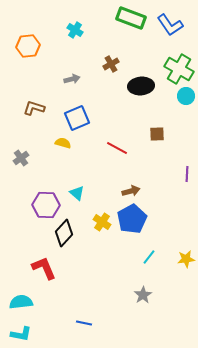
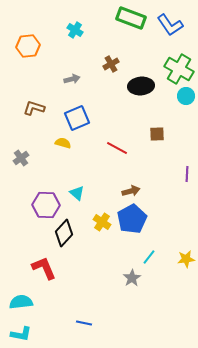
gray star: moved 11 px left, 17 px up
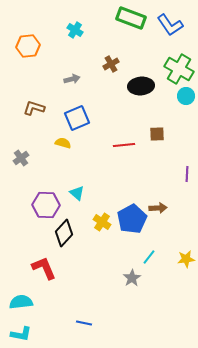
red line: moved 7 px right, 3 px up; rotated 35 degrees counterclockwise
brown arrow: moved 27 px right, 17 px down; rotated 12 degrees clockwise
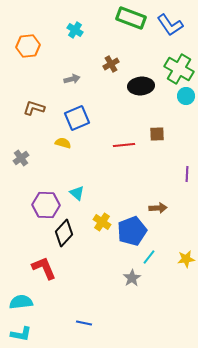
blue pentagon: moved 12 px down; rotated 8 degrees clockwise
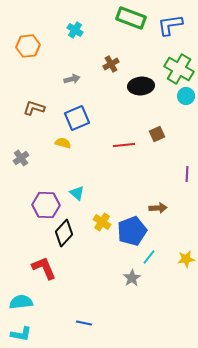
blue L-shape: rotated 116 degrees clockwise
brown square: rotated 21 degrees counterclockwise
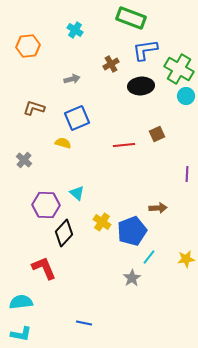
blue L-shape: moved 25 px left, 25 px down
gray cross: moved 3 px right, 2 px down; rotated 14 degrees counterclockwise
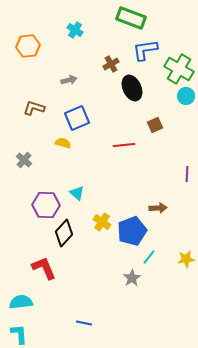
gray arrow: moved 3 px left, 1 px down
black ellipse: moved 9 px left, 2 px down; rotated 70 degrees clockwise
brown square: moved 2 px left, 9 px up
cyan L-shape: moved 2 px left; rotated 105 degrees counterclockwise
